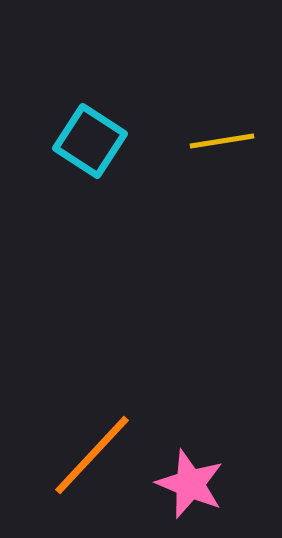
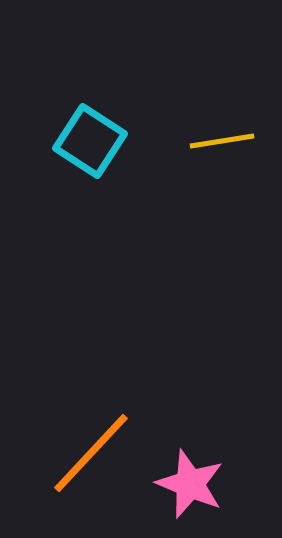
orange line: moved 1 px left, 2 px up
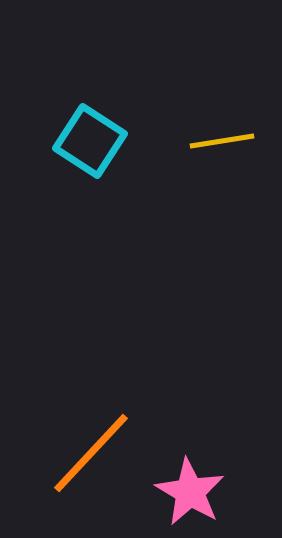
pink star: moved 8 px down; rotated 8 degrees clockwise
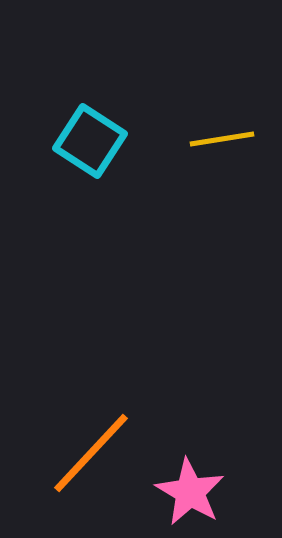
yellow line: moved 2 px up
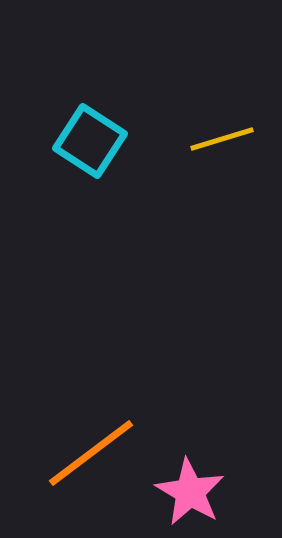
yellow line: rotated 8 degrees counterclockwise
orange line: rotated 10 degrees clockwise
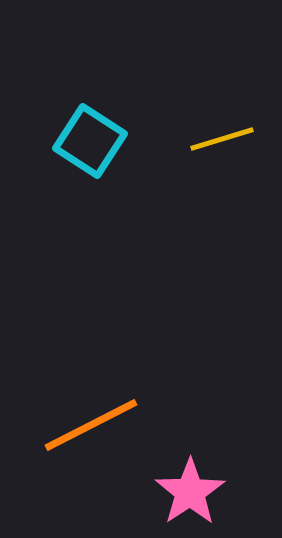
orange line: moved 28 px up; rotated 10 degrees clockwise
pink star: rotated 8 degrees clockwise
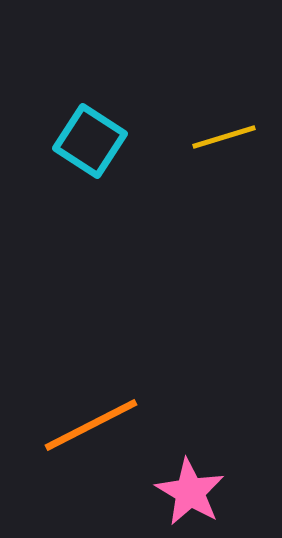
yellow line: moved 2 px right, 2 px up
pink star: rotated 8 degrees counterclockwise
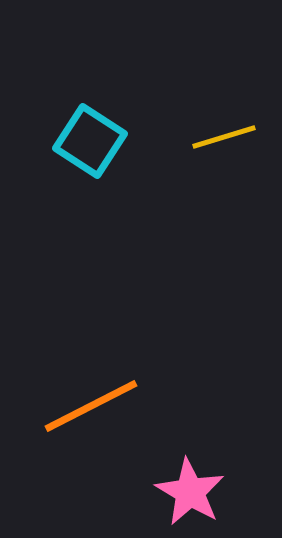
orange line: moved 19 px up
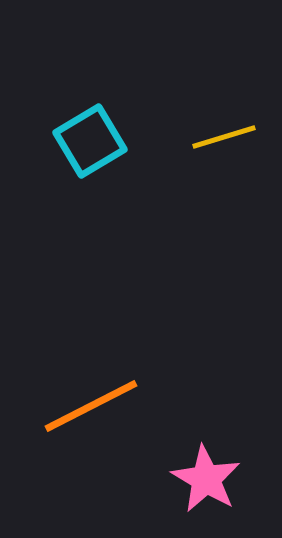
cyan square: rotated 26 degrees clockwise
pink star: moved 16 px right, 13 px up
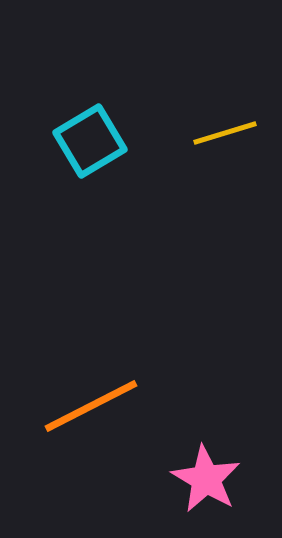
yellow line: moved 1 px right, 4 px up
